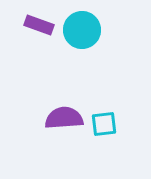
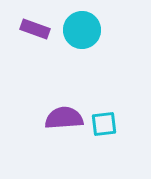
purple rectangle: moved 4 px left, 4 px down
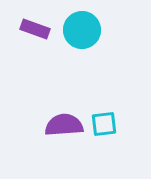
purple semicircle: moved 7 px down
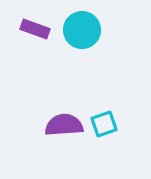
cyan square: rotated 12 degrees counterclockwise
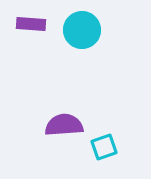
purple rectangle: moved 4 px left, 5 px up; rotated 16 degrees counterclockwise
cyan square: moved 23 px down
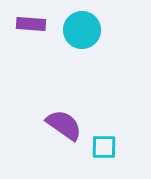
purple semicircle: rotated 39 degrees clockwise
cyan square: rotated 20 degrees clockwise
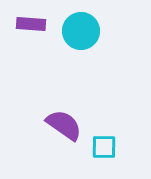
cyan circle: moved 1 px left, 1 px down
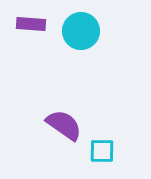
cyan square: moved 2 px left, 4 px down
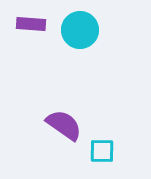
cyan circle: moved 1 px left, 1 px up
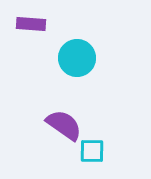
cyan circle: moved 3 px left, 28 px down
cyan square: moved 10 px left
